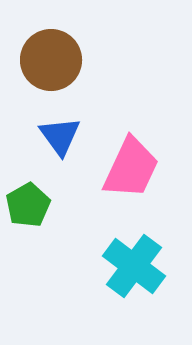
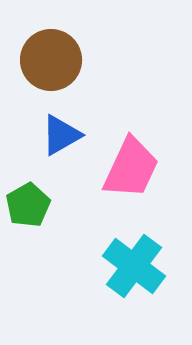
blue triangle: moved 1 px right, 1 px up; rotated 36 degrees clockwise
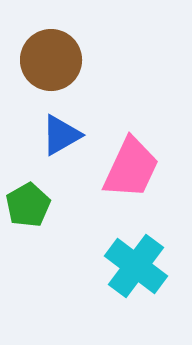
cyan cross: moved 2 px right
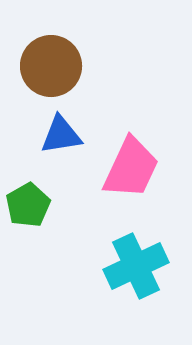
brown circle: moved 6 px down
blue triangle: rotated 21 degrees clockwise
cyan cross: rotated 28 degrees clockwise
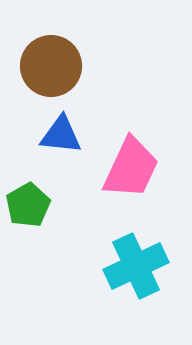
blue triangle: rotated 15 degrees clockwise
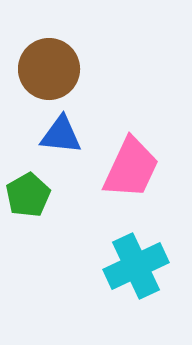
brown circle: moved 2 px left, 3 px down
green pentagon: moved 10 px up
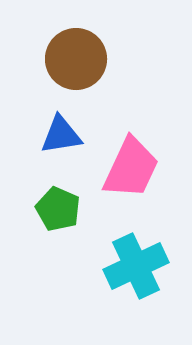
brown circle: moved 27 px right, 10 px up
blue triangle: rotated 15 degrees counterclockwise
green pentagon: moved 30 px right, 14 px down; rotated 18 degrees counterclockwise
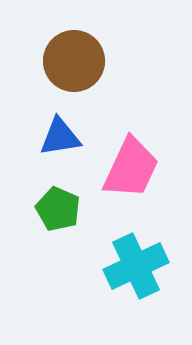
brown circle: moved 2 px left, 2 px down
blue triangle: moved 1 px left, 2 px down
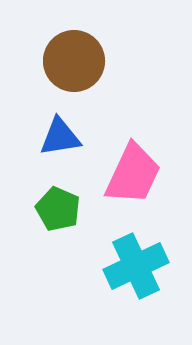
pink trapezoid: moved 2 px right, 6 px down
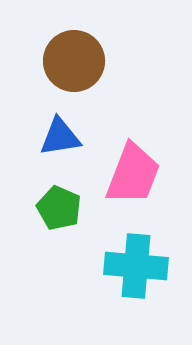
pink trapezoid: rotated 4 degrees counterclockwise
green pentagon: moved 1 px right, 1 px up
cyan cross: rotated 30 degrees clockwise
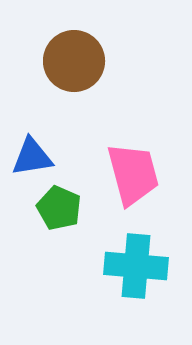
blue triangle: moved 28 px left, 20 px down
pink trapezoid: rotated 36 degrees counterclockwise
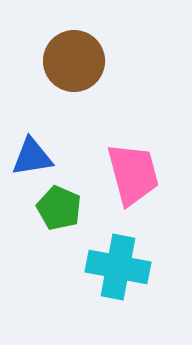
cyan cross: moved 18 px left, 1 px down; rotated 6 degrees clockwise
